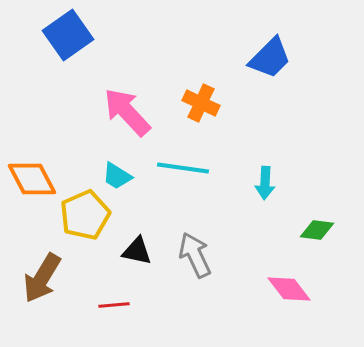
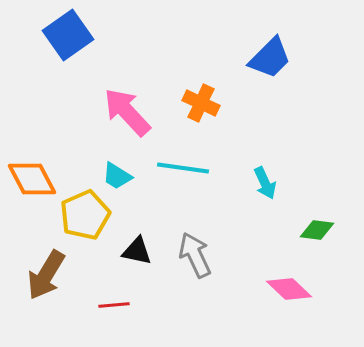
cyan arrow: rotated 28 degrees counterclockwise
brown arrow: moved 4 px right, 3 px up
pink diamond: rotated 9 degrees counterclockwise
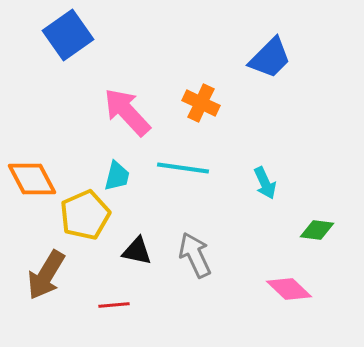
cyan trapezoid: rotated 108 degrees counterclockwise
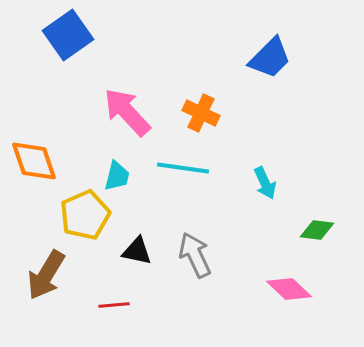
orange cross: moved 10 px down
orange diamond: moved 2 px right, 18 px up; rotated 9 degrees clockwise
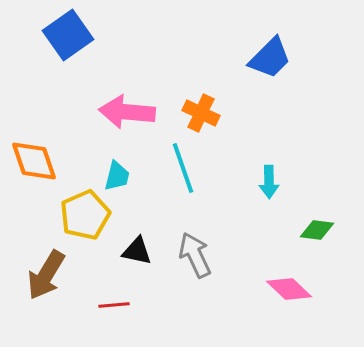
pink arrow: rotated 42 degrees counterclockwise
cyan line: rotated 63 degrees clockwise
cyan arrow: moved 4 px right, 1 px up; rotated 24 degrees clockwise
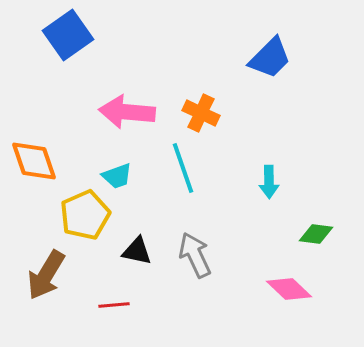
cyan trapezoid: rotated 56 degrees clockwise
green diamond: moved 1 px left, 4 px down
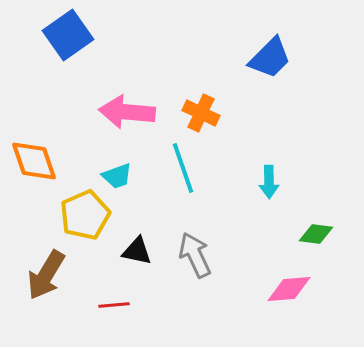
pink diamond: rotated 48 degrees counterclockwise
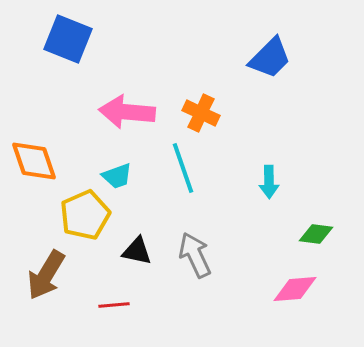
blue square: moved 4 px down; rotated 33 degrees counterclockwise
pink diamond: moved 6 px right
